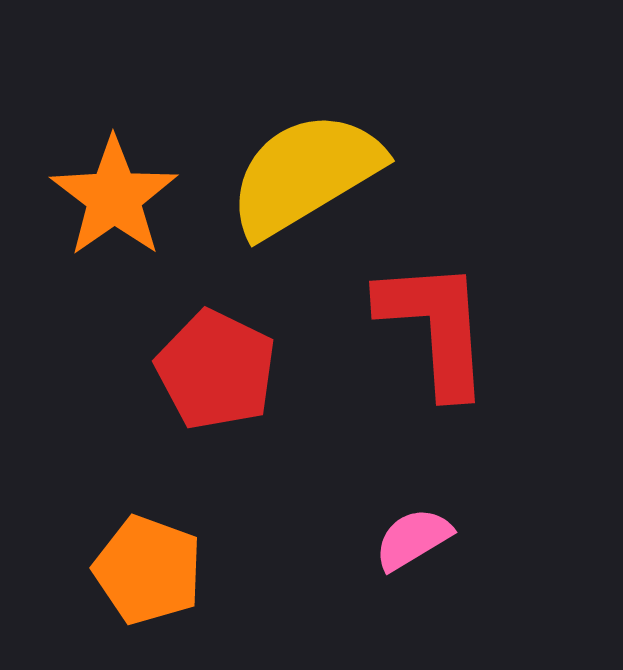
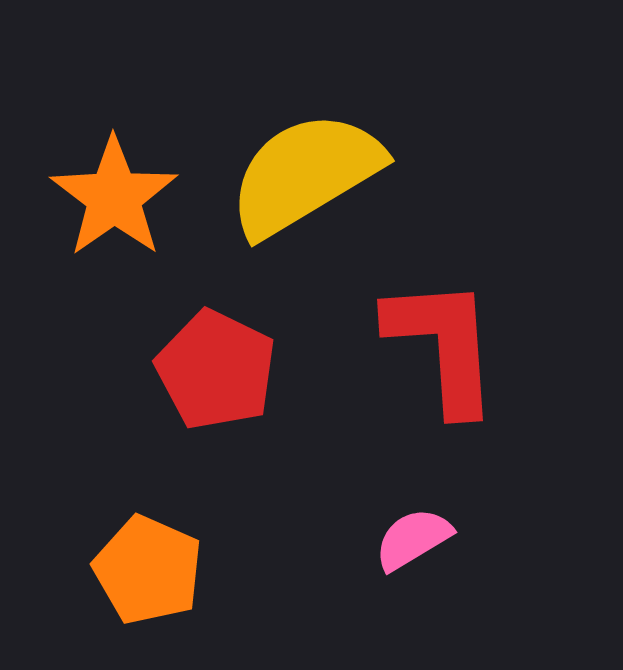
red L-shape: moved 8 px right, 18 px down
orange pentagon: rotated 4 degrees clockwise
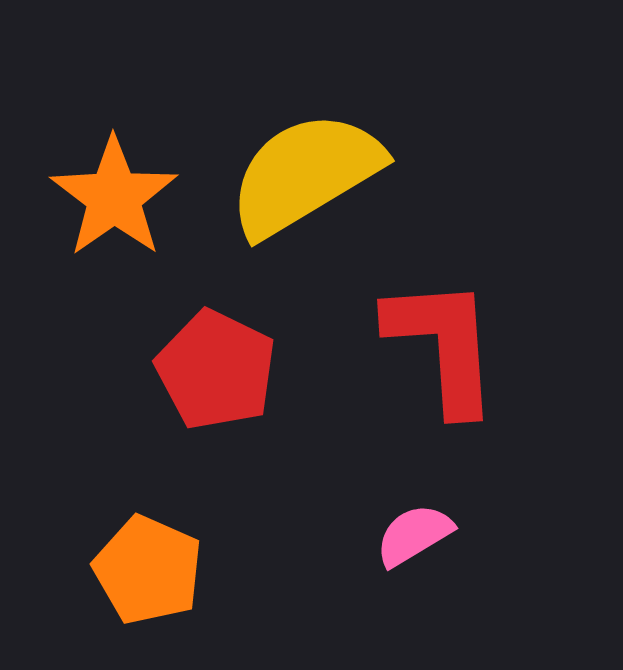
pink semicircle: moved 1 px right, 4 px up
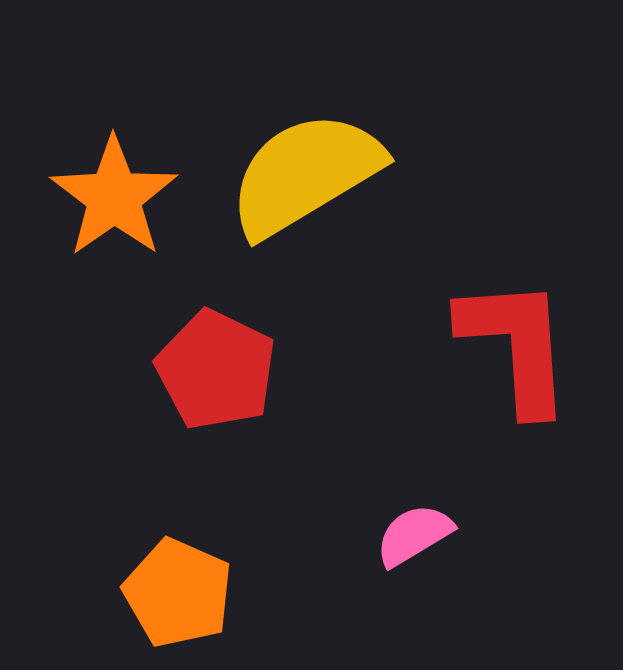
red L-shape: moved 73 px right
orange pentagon: moved 30 px right, 23 px down
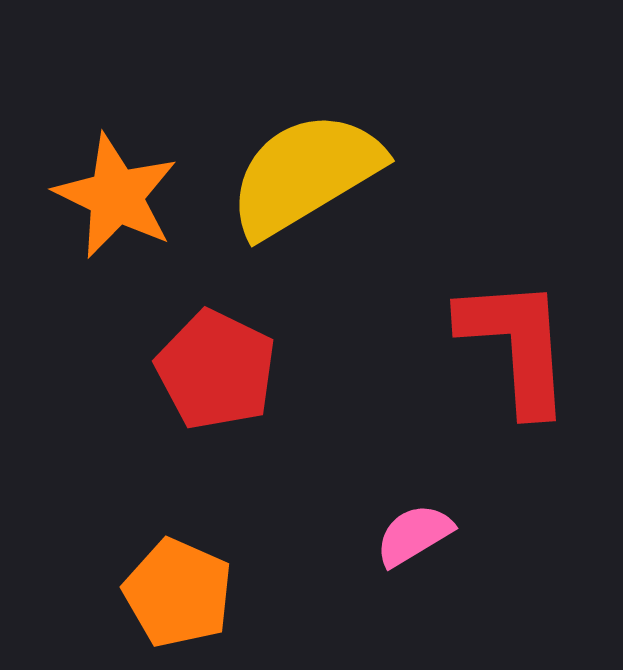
orange star: moved 2 px right, 1 px up; rotated 11 degrees counterclockwise
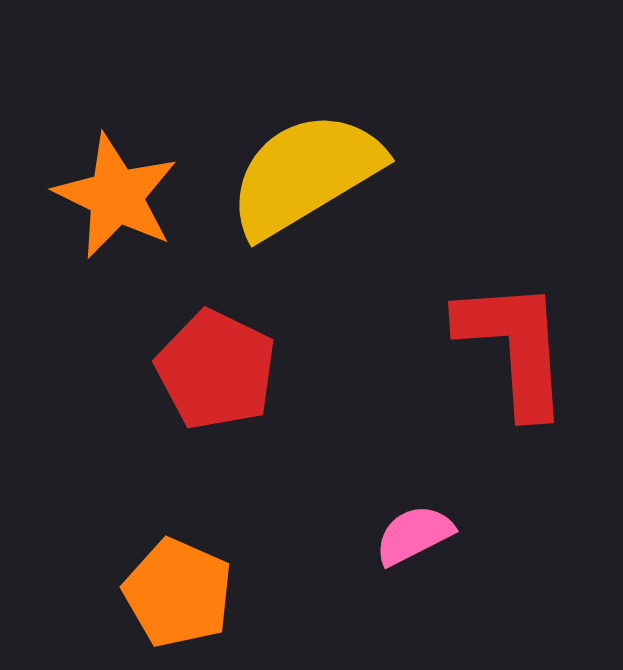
red L-shape: moved 2 px left, 2 px down
pink semicircle: rotated 4 degrees clockwise
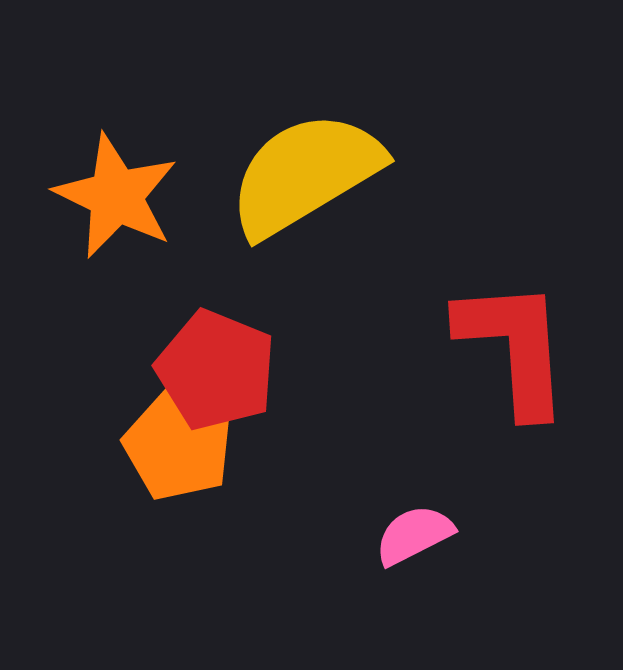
red pentagon: rotated 4 degrees counterclockwise
orange pentagon: moved 147 px up
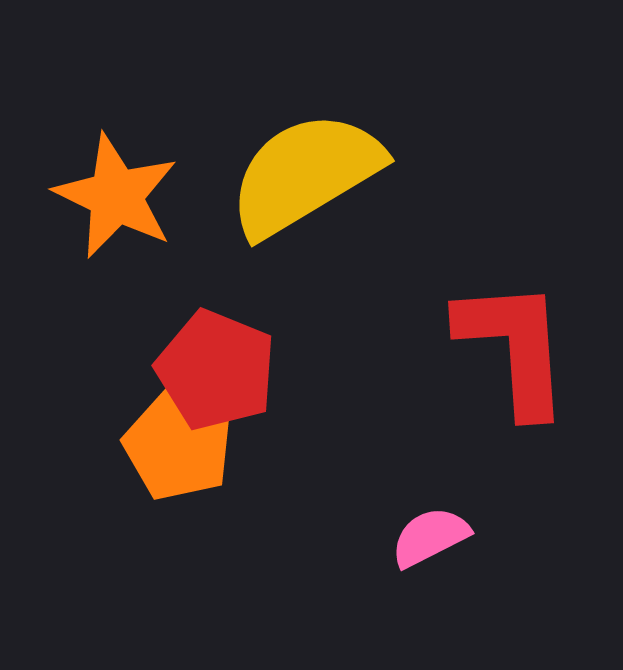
pink semicircle: moved 16 px right, 2 px down
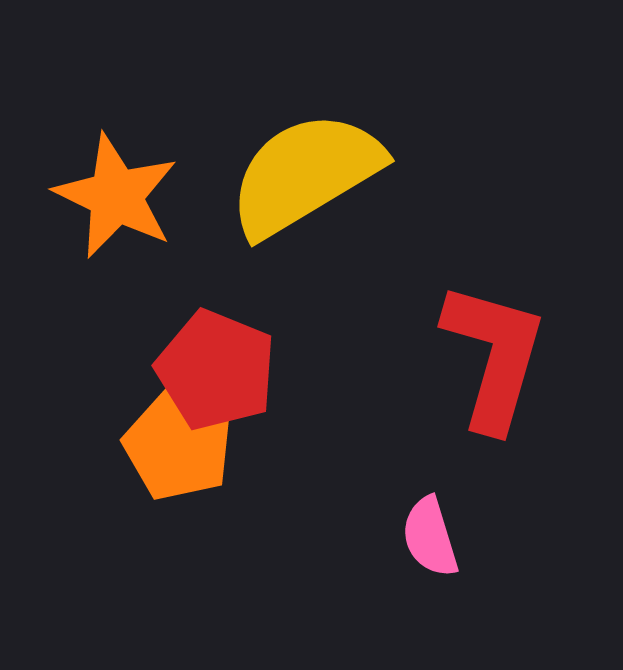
red L-shape: moved 20 px left, 9 px down; rotated 20 degrees clockwise
pink semicircle: rotated 80 degrees counterclockwise
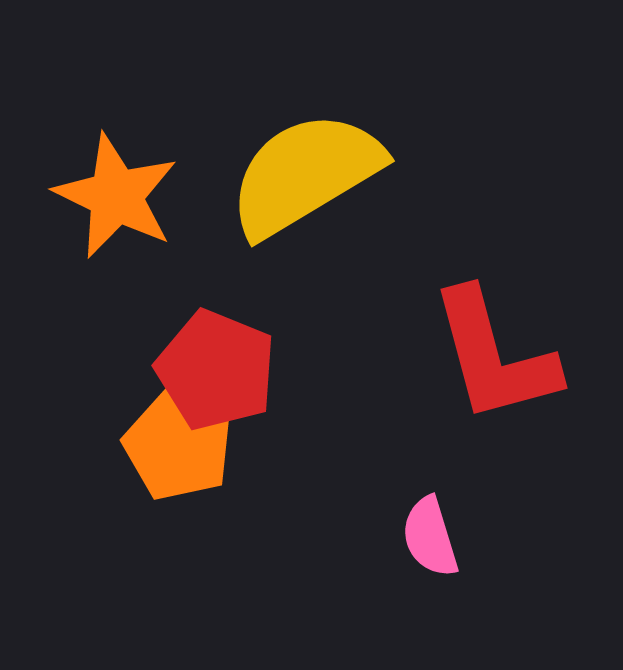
red L-shape: rotated 149 degrees clockwise
